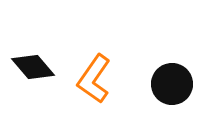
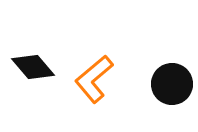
orange L-shape: rotated 15 degrees clockwise
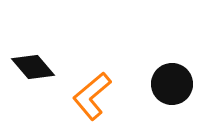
orange L-shape: moved 2 px left, 17 px down
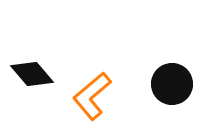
black diamond: moved 1 px left, 7 px down
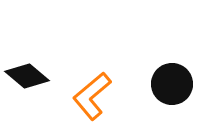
black diamond: moved 5 px left, 2 px down; rotated 9 degrees counterclockwise
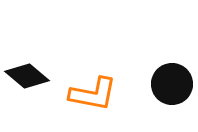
orange L-shape: moved 1 px right, 2 px up; rotated 129 degrees counterclockwise
